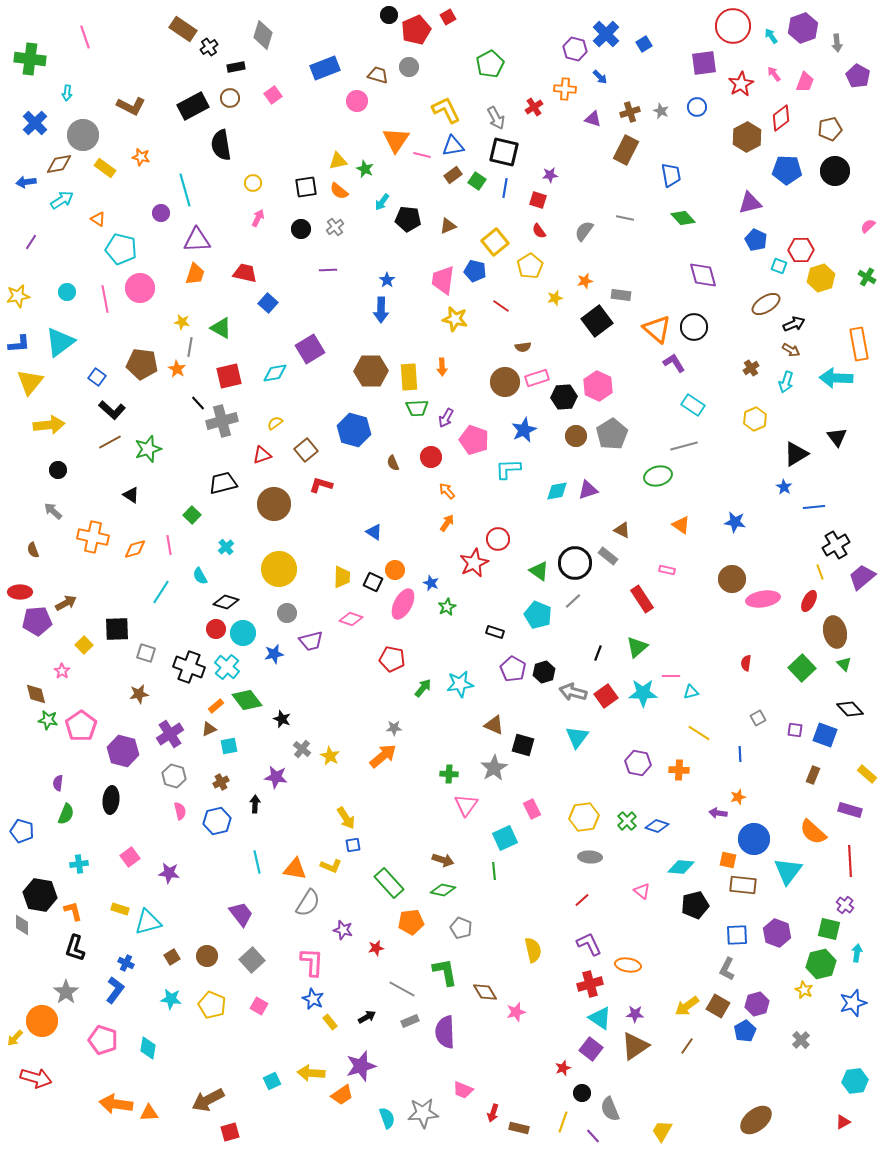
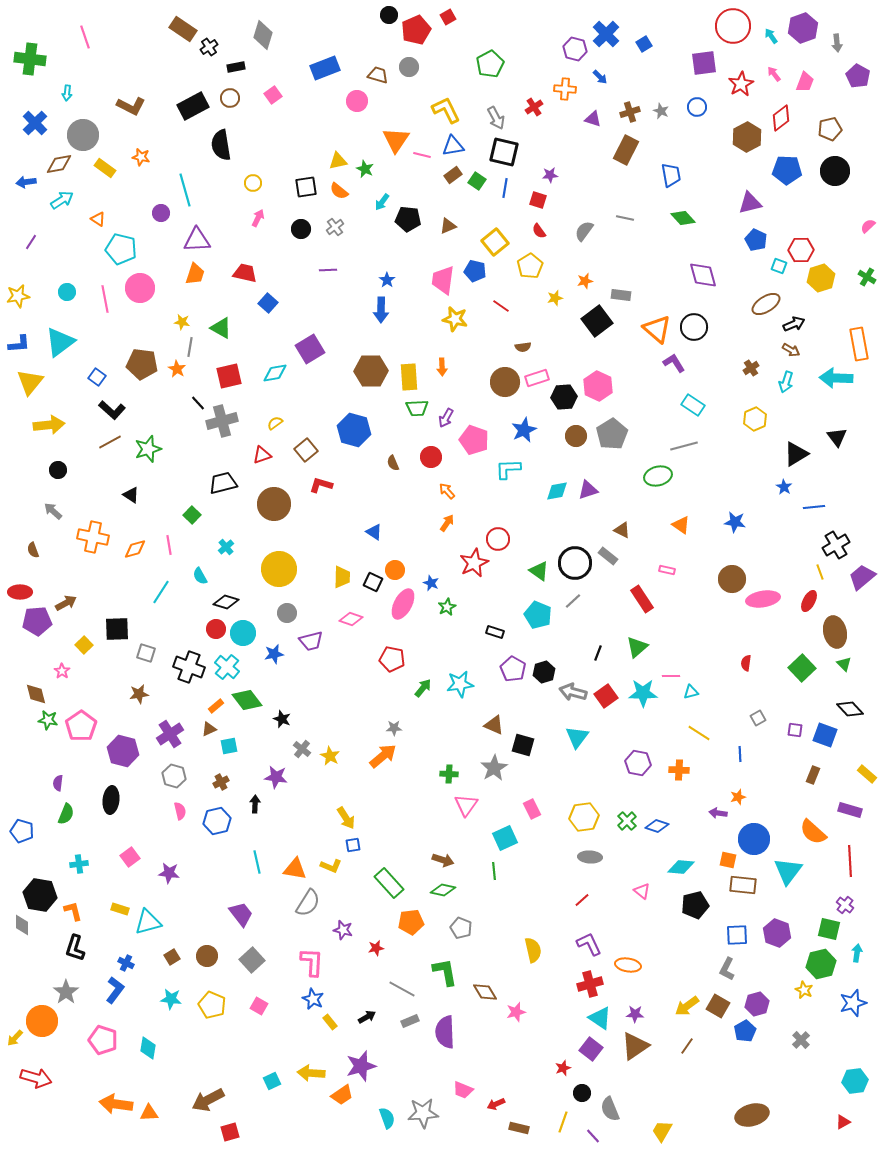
red arrow at (493, 1113): moved 3 px right, 9 px up; rotated 48 degrees clockwise
brown ellipse at (756, 1120): moved 4 px left, 5 px up; rotated 24 degrees clockwise
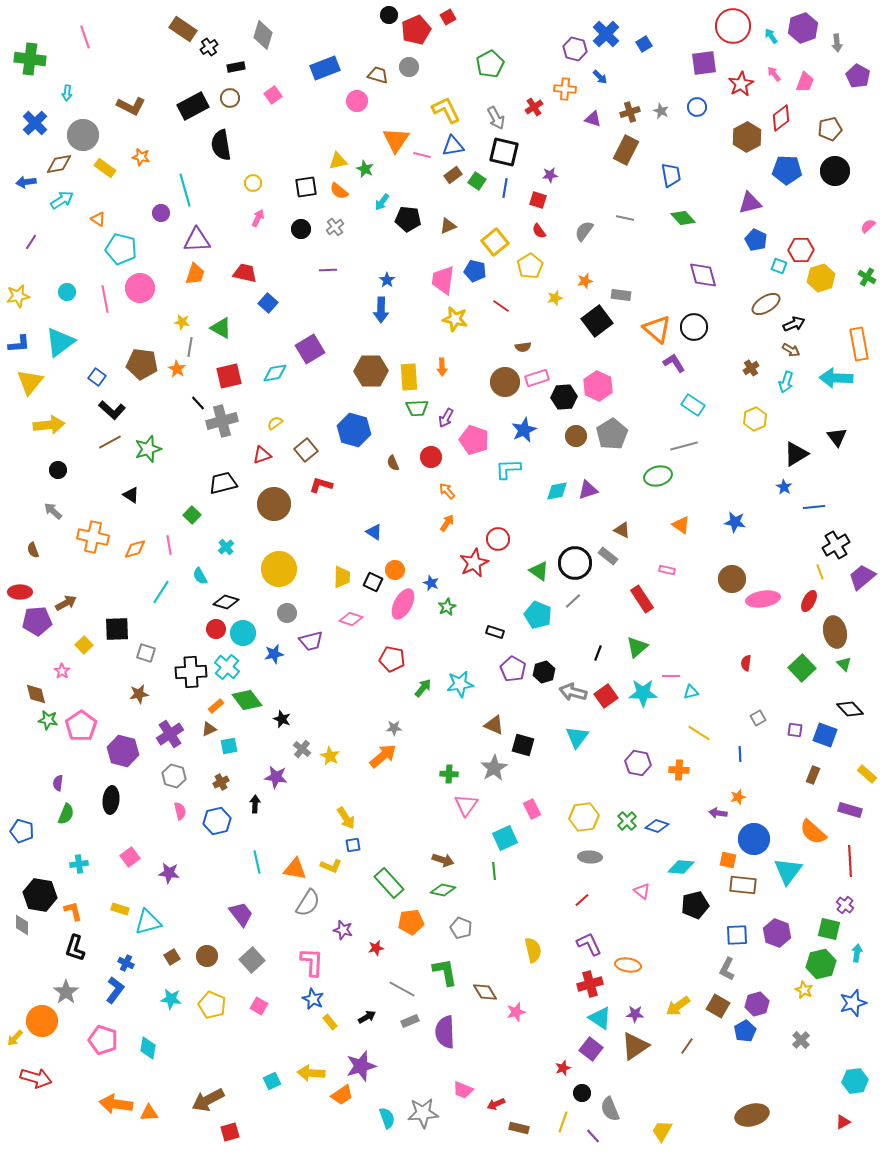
black cross at (189, 667): moved 2 px right, 5 px down; rotated 24 degrees counterclockwise
yellow arrow at (687, 1006): moved 9 px left
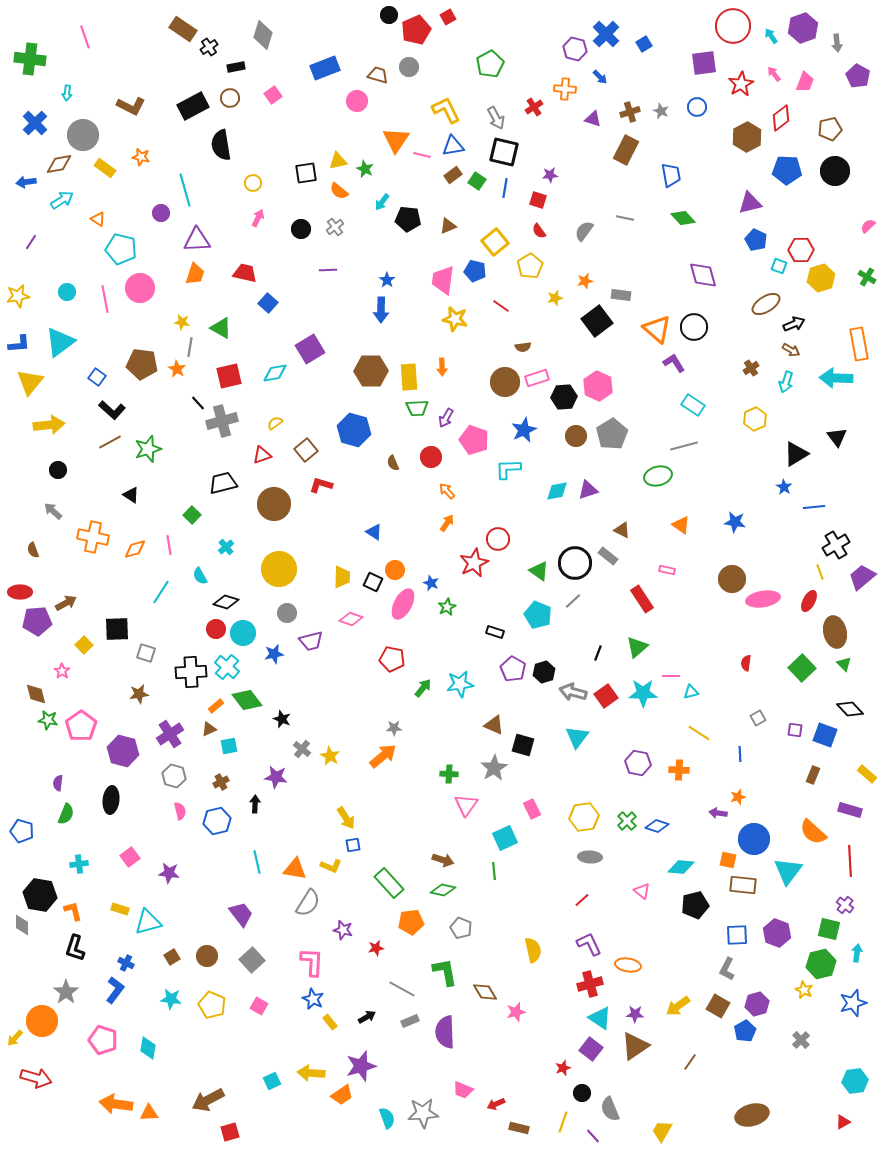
black square at (306, 187): moved 14 px up
brown line at (687, 1046): moved 3 px right, 16 px down
